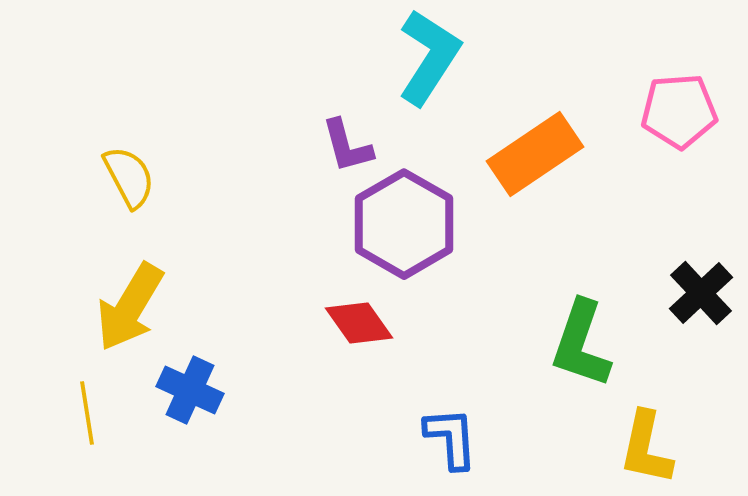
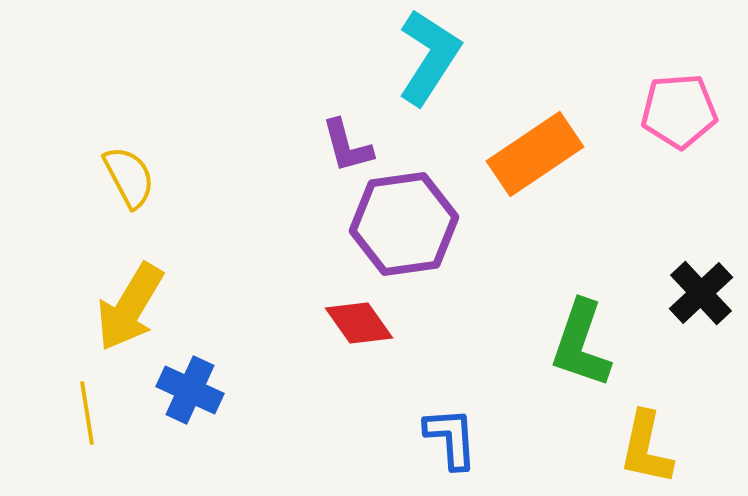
purple hexagon: rotated 22 degrees clockwise
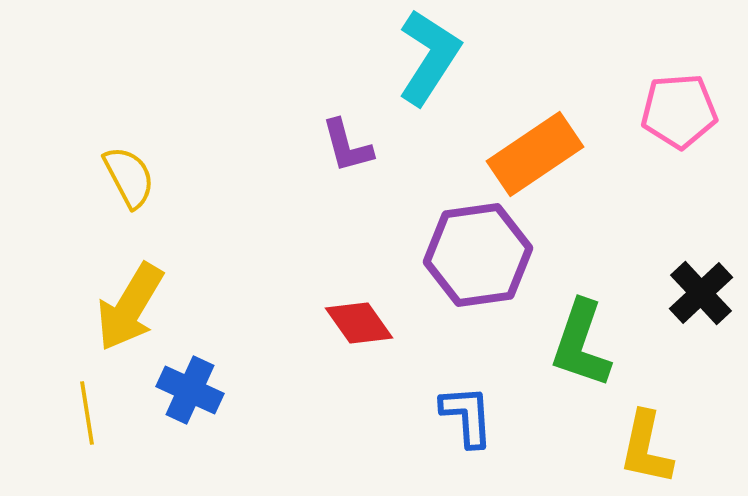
purple hexagon: moved 74 px right, 31 px down
blue L-shape: moved 16 px right, 22 px up
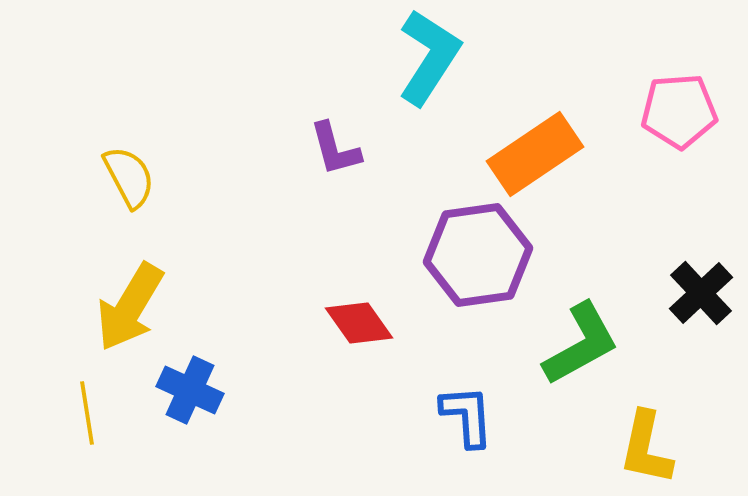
purple L-shape: moved 12 px left, 3 px down
green L-shape: rotated 138 degrees counterclockwise
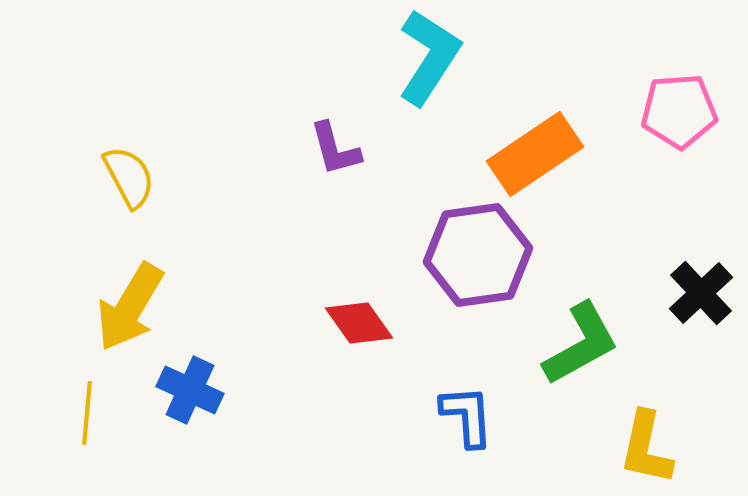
yellow line: rotated 14 degrees clockwise
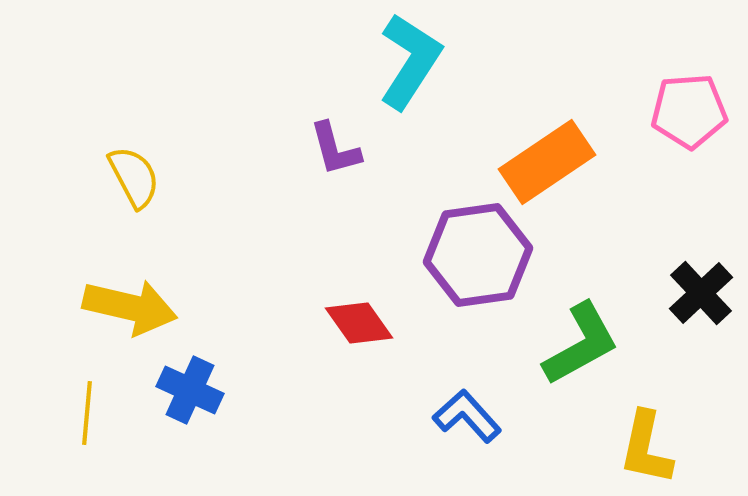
cyan L-shape: moved 19 px left, 4 px down
pink pentagon: moved 10 px right
orange rectangle: moved 12 px right, 8 px down
yellow semicircle: moved 5 px right
yellow arrow: rotated 108 degrees counterclockwise
blue L-shape: rotated 38 degrees counterclockwise
